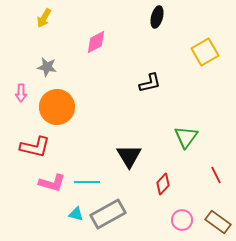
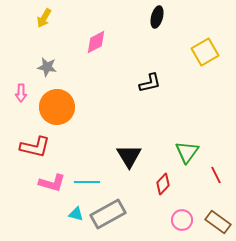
green triangle: moved 1 px right, 15 px down
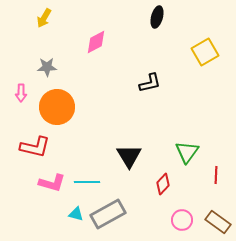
gray star: rotated 12 degrees counterclockwise
red line: rotated 30 degrees clockwise
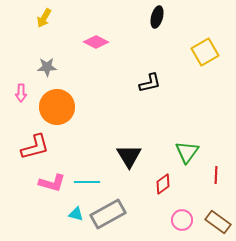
pink diamond: rotated 55 degrees clockwise
red L-shape: rotated 28 degrees counterclockwise
red diamond: rotated 10 degrees clockwise
